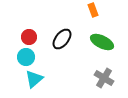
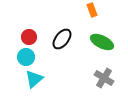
orange rectangle: moved 1 px left
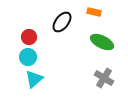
orange rectangle: moved 2 px right, 2 px down; rotated 56 degrees counterclockwise
black ellipse: moved 17 px up
cyan circle: moved 2 px right
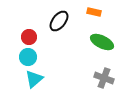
black ellipse: moved 3 px left, 1 px up
gray cross: rotated 12 degrees counterclockwise
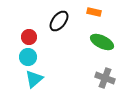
gray cross: moved 1 px right
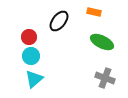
cyan circle: moved 3 px right, 1 px up
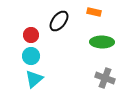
red circle: moved 2 px right, 2 px up
green ellipse: rotated 25 degrees counterclockwise
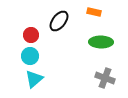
green ellipse: moved 1 px left
cyan circle: moved 1 px left
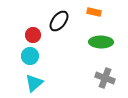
red circle: moved 2 px right
cyan triangle: moved 4 px down
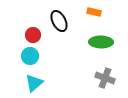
black ellipse: rotated 65 degrees counterclockwise
